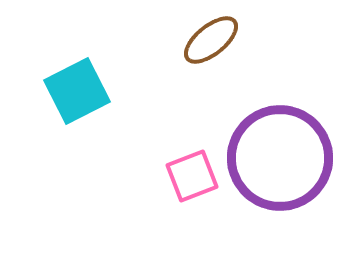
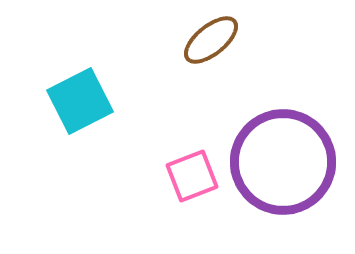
cyan square: moved 3 px right, 10 px down
purple circle: moved 3 px right, 4 px down
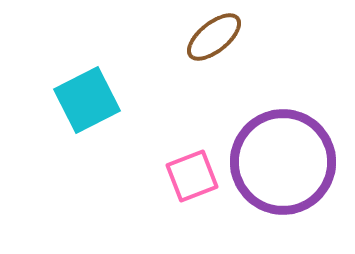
brown ellipse: moved 3 px right, 3 px up
cyan square: moved 7 px right, 1 px up
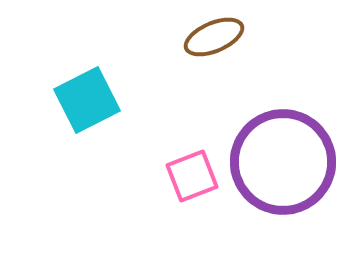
brown ellipse: rotated 16 degrees clockwise
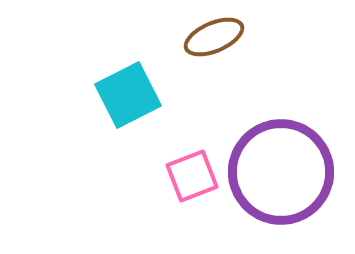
cyan square: moved 41 px right, 5 px up
purple circle: moved 2 px left, 10 px down
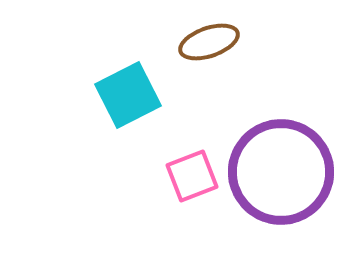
brown ellipse: moved 5 px left, 5 px down; rotated 4 degrees clockwise
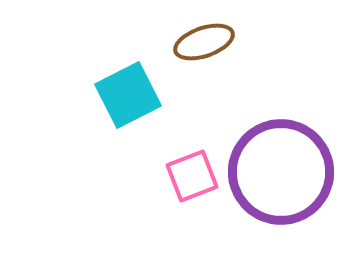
brown ellipse: moved 5 px left
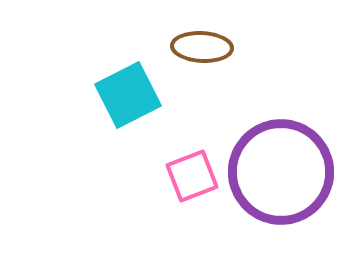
brown ellipse: moved 2 px left, 5 px down; rotated 22 degrees clockwise
